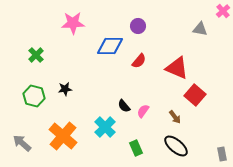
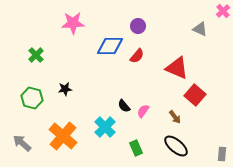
gray triangle: rotated 14 degrees clockwise
red semicircle: moved 2 px left, 5 px up
green hexagon: moved 2 px left, 2 px down
gray rectangle: rotated 16 degrees clockwise
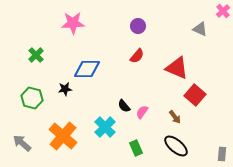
blue diamond: moved 23 px left, 23 px down
pink semicircle: moved 1 px left, 1 px down
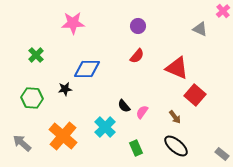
green hexagon: rotated 10 degrees counterclockwise
gray rectangle: rotated 56 degrees counterclockwise
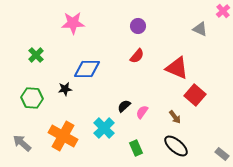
black semicircle: rotated 88 degrees clockwise
cyan cross: moved 1 px left, 1 px down
orange cross: rotated 12 degrees counterclockwise
